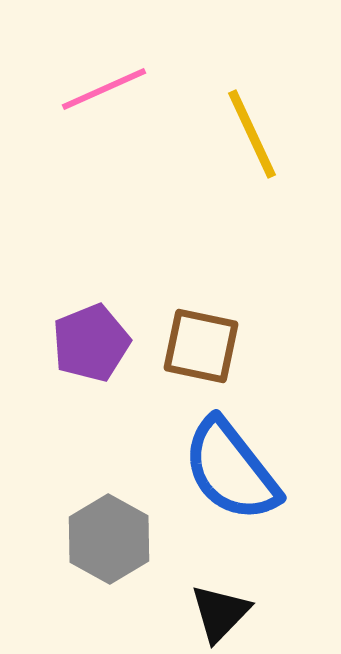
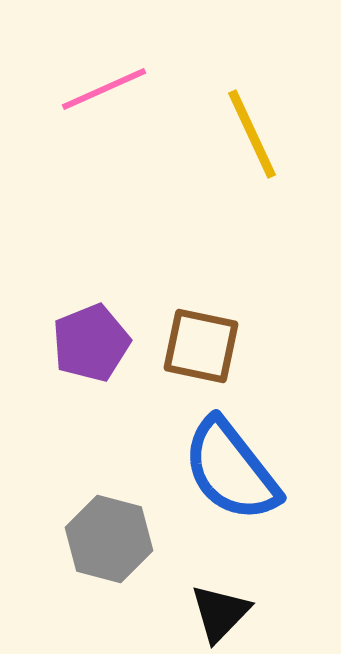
gray hexagon: rotated 14 degrees counterclockwise
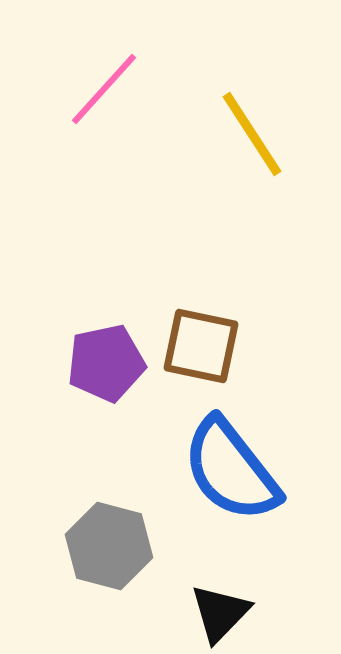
pink line: rotated 24 degrees counterclockwise
yellow line: rotated 8 degrees counterclockwise
purple pentagon: moved 15 px right, 20 px down; rotated 10 degrees clockwise
gray hexagon: moved 7 px down
